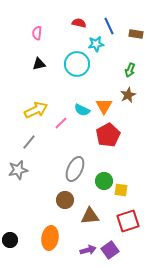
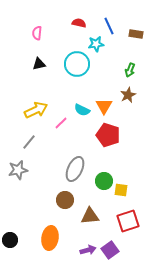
red pentagon: rotated 25 degrees counterclockwise
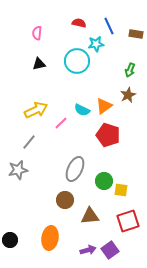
cyan circle: moved 3 px up
orange triangle: rotated 24 degrees clockwise
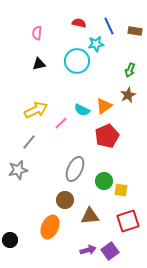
brown rectangle: moved 1 px left, 3 px up
red pentagon: moved 1 px left, 1 px down; rotated 30 degrees clockwise
orange ellipse: moved 11 px up; rotated 15 degrees clockwise
purple square: moved 1 px down
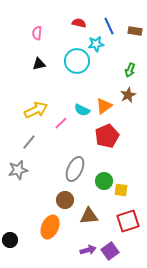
brown triangle: moved 1 px left
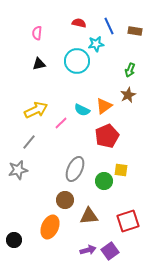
yellow square: moved 20 px up
black circle: moved 4 px right
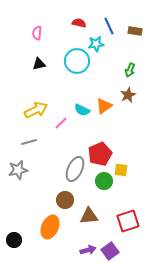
red pentagon: moved 7 px left, 18 px down
gray line: rotated 35 degrees clockwise
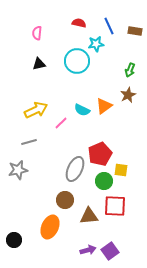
red square: moved 13 px left, 15 px up; rotated 20 degrees clockwise
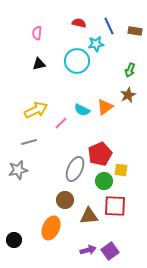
orange triangle: moved 1 px right, 1 px down
orange ellipse: moved 1 px right, 1 px down
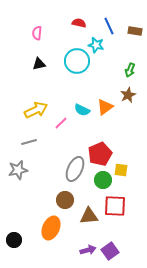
cyan star: moved 1 px down; rotated 21 degrees clockwise
green circle: moved 1 px left, 1 px up
